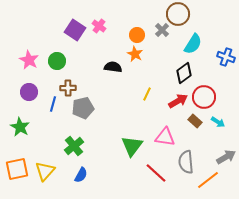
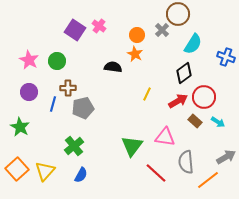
orange square: rotated 30 degrees counterclockwise
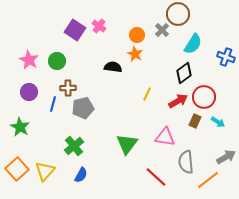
brown rectangle: rotated 72 degrees clockwise
green triangle: moved 5 px left, 2 px up
red line: moved 4 px down
